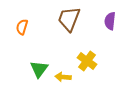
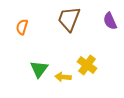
purple semicircle: rotated 30 degrees counterclockwise
yellow cross: moved 4 px down
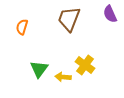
purple semicircle: moved 7 px up
yellow cross: moved 2 px left
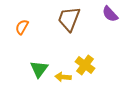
purple semicircle: rotated 18 degrees counterclockwise
orange semicircle: rotated 14 degrees clockwise
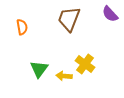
orange semicircle: rotated 140 degrees clockwise
yellow cross: moved 1 px up
yellow arrow: moved 1 px right, 1 px up
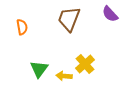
yellow cross: rotated 12 degrees clockwise
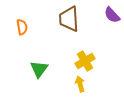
purple semicircle: moved 2 px right, 1 px down
brown trapezoid: rotated 24 degrees counterclockwise
yellow cross: moved 3 px up; rotated 12 degrees clockwise
yellow arrow: moved 16 px right, 8 px down; rotated 70 degrees clockwise
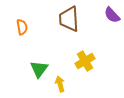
yellow arrow: moved 20 px left
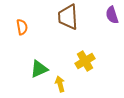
purple semicircle: rotated 24 degrees clockwise
brown trapezoid: moved 1 px left, 2 px up
green triangle: rotated 30 degrees clockwise
